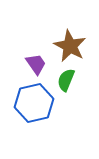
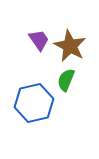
purple trapezoid: moved 3 px right, 24 px up
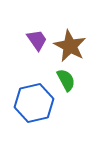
purple trapezoid: moved 2 px left
green semicircle: rotated 130 degrees clockwise
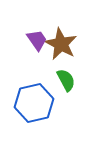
brown star: moved 9 px left, 2 px up
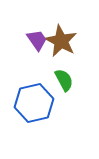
brown star: moved 3 px up
green semicircle: moved 2 px left
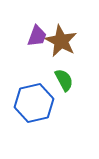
purple trapezoid: moved 4 px up; rotated 55 degrees clockwise
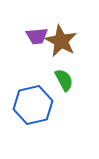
purple trapezoid: rotated 65 degrees clockwise
blue hexagon: moved 1 px left, 2 px down
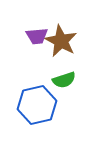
green semicircle: rotated 100 degrees clockwise
blue hexagon: moved 4 px right
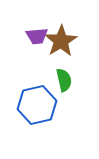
brown star: rotated 12 degrees clockwise
green semicircle: rotated 85 degrees counterclockwise
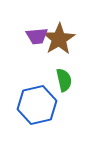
brown star: moved 2 px left, 2 px up
